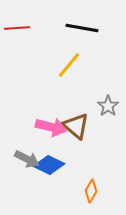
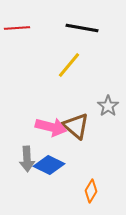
gray arrow: rotated 60 degrees clockwise
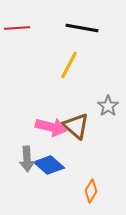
yellow line: rotated 12 degrees counterclockwise
blue diamond: rotated 16 degrees clockwise
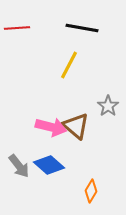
gray arrow: moved 8 px left, 7 px down; rotated 35 degrees counterclockwise
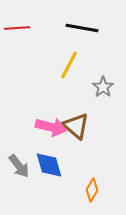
gray star: moved 5 px left, 19 px up
blue diamond: rotated 32 degrees clockwise
orange diamond: moved 1 px right, 1 px up
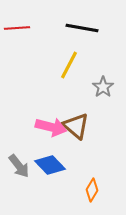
blue diamond: moved 1 px right; rotated 28 degrees counterclockwise
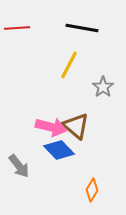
blue diamond: moved 9 px right, 15 px up
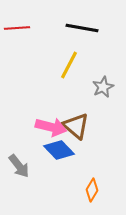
gray star: rotated 10 degrees clockwise
